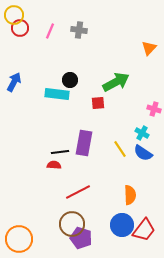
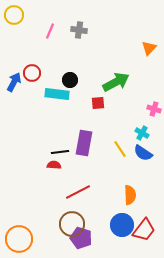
red circle: moved 12 px right, 45 px down
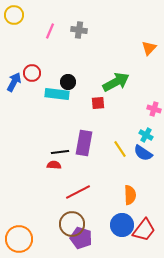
black circle: moved 2 px left, 2 px down
cyan cross: moved 4 px right, 2 px down
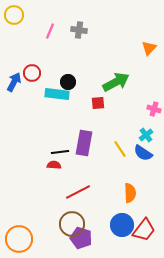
cyan cross: rotated 24 degrees clockwise
orange semicircle: moved 2 px up
